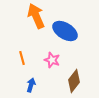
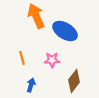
pink star: rotated 21 degrees counterclockwise
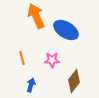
blue ellipse: moved 1 px right, 1 px up
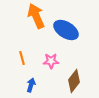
pink star: moved 1 px left, 1 px down
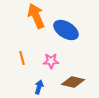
brown diamond: moved 1 px left, 1 px down; rotated 65 degrees clockwise
blue arrow: moved 8 px right, 2 px down
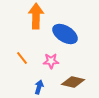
orange arrow: rotated 25 degrees clockwise
blue ellipse: moved 1 px left, 4 px down
orange line: rotated 24 degrees counterclockwise
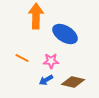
orange line: rotated 24 degrees counterclockwise
blue arrow: moved 7 px right, 7 px up; rotated 136 degrees counterclockwise
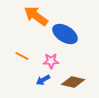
orange arrow: rotated 55 degrees counterclockwise
orange line: moved 2 px up
blue arrow: moved 3 px left
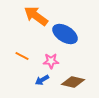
blue arrow: moved 1 px left
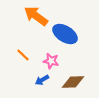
orange line: moved 1 px right, 1 px up; rotated 16 degrees clockwise
pink star: rotated 14 degrees clockwise
brown diamond: rotated 15 degrees counterclockwise
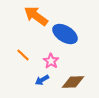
pink star: rotated 21 degrees clockwise
